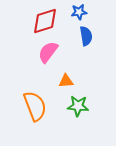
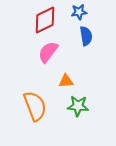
red diamond: moved 1 px up; rotated 8 degrees counterclockwise
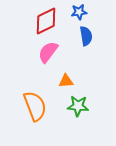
red diamond: moved 1 px right, 1 px down
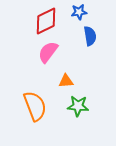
blue semicircle: moved 4 px right
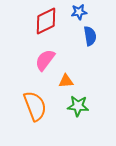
pink semicircle: moved 3 px left, 8 px down
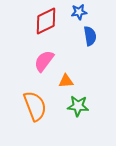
pink semicircle: moved 1 px left, 1 px down
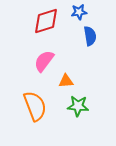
red diamond: rotated 8 degrees clockwise
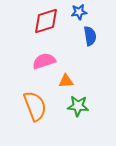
pink semicircle: rotated 35 degrees clockwise
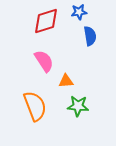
pink semicircle: rotated 75 degrees clockwise
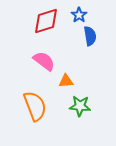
blue star: moved 3 px down; rotated 28 degrees counterclockwise
pink semicircle: rotated 20 degrees counterclockwise
green star: moved 2 px right
